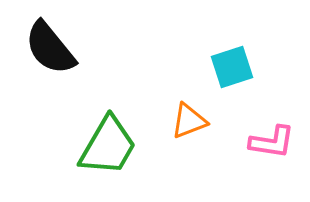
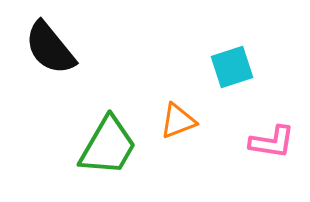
orange triangle: moved 11 px left
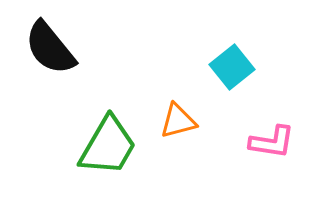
cyan square: rotated 21 degrees counterclockwise
orange triangle: rotated 6 degrees clockwise
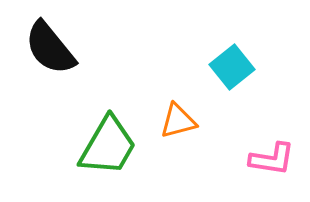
pink L-shape: moved 17 px down
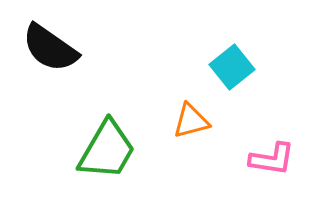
black semicircle: rotated 16 degrees counterclockwise
orange triangle: moved 13 px right
green trapezoid: moved 1 px left, 4 px down
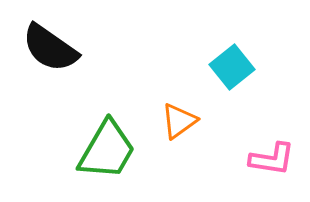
orange triangle: moved 12 px left; rotated 21 degrees counterclockwise
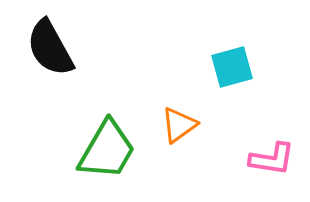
black semicircle: rotated 26 degrees clockwise
cyan square: rotated 24 degrees clockwise
orange triangle: moved 4 px down
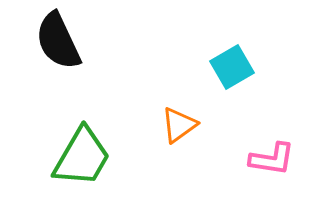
black semicircle: moved 8 px right, 7 px up; rotated 4 degrees clockwise
cyan square: rotated 15 degrees counterclockwise
green trapezoid: moved 25 px left, 7 px down
